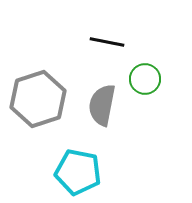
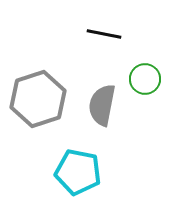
black line: moved 3 px left, 8 px up
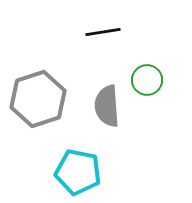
black line: moved 1 px left, 2 px up; rotated 20 degrees counterclockwise
green circle: moved 2 px right, 1 px down
gray semicircle: moved 5 px right, 1 px down; rotated 15 degrees counterclockwise
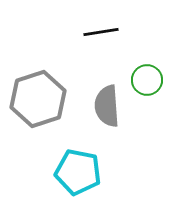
black line: moved 2 px left
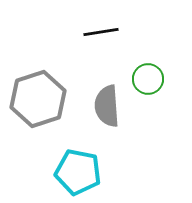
green circle: moved 1 px right, 1 px up
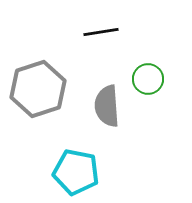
gray hexagon: moved 10 px up
cyan pentagon: moved 2 px left
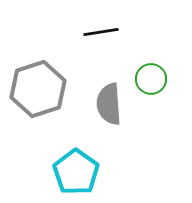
green circle: moved 3 px right
gray semicircle: moved 2 px right, 2 px up
cyan pentagon: rotated 24 degrees clockwise
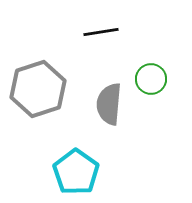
gray semicircle: rotated 9 degrees clockwise
